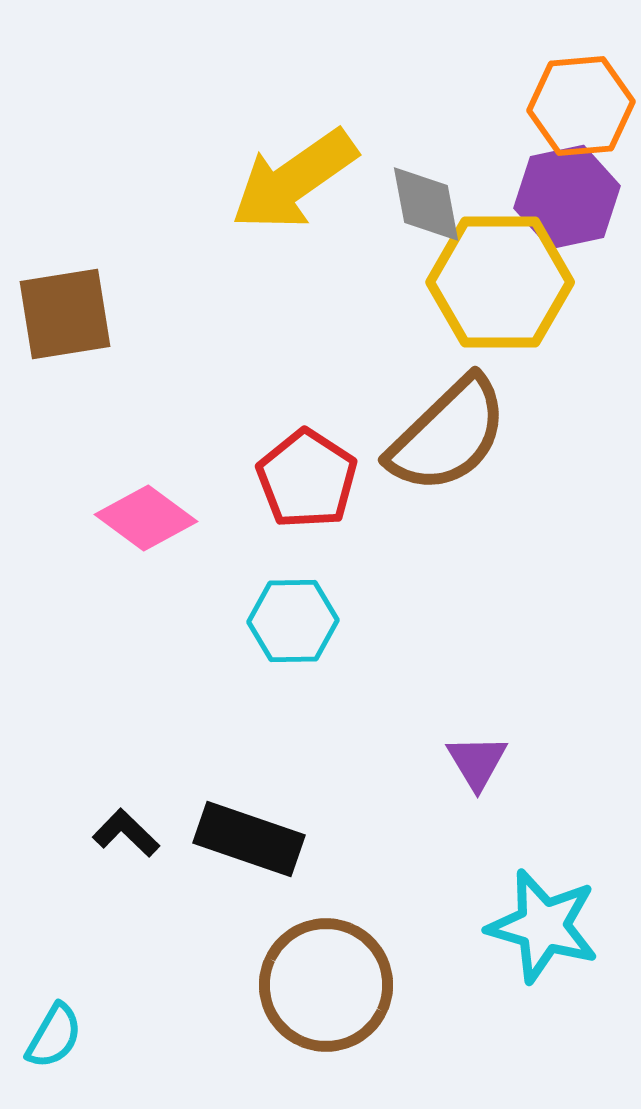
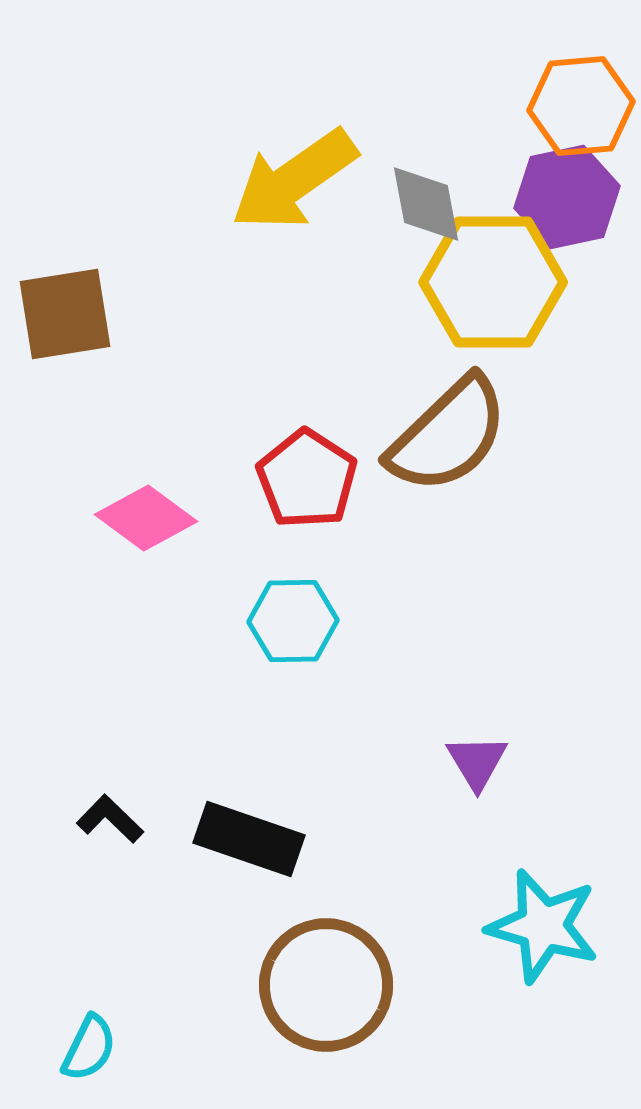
yellow hexagon: moved 7 px left
black L-shape: moved 16 px left, 14 px up
cyan semicircle: moved 35 px right, 12 px down; rotated 4 degrees counterclockwise
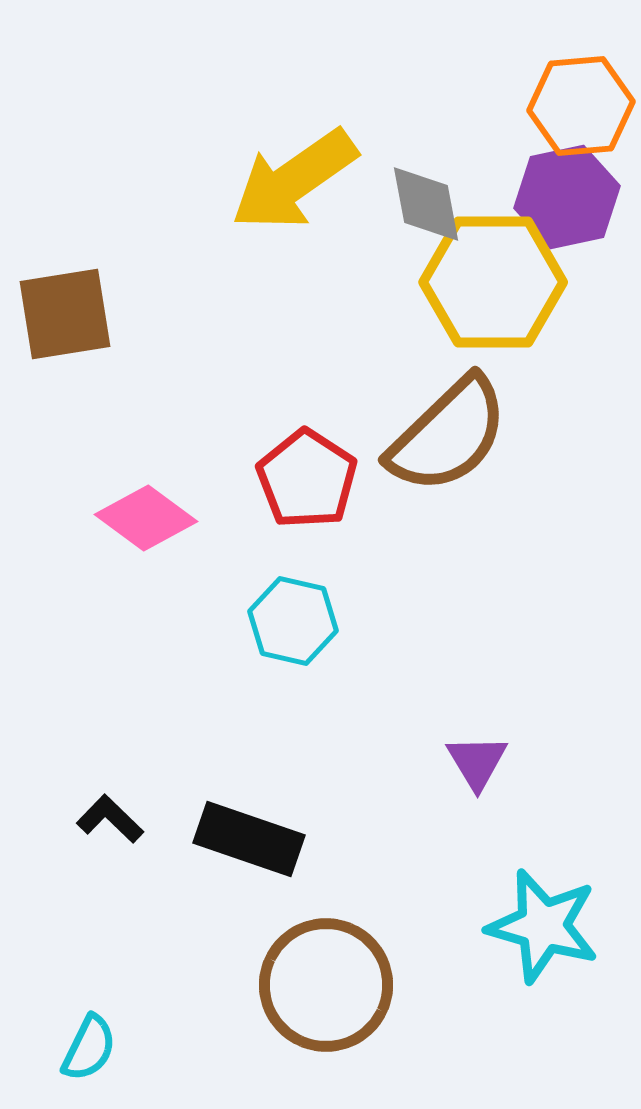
cyan hexagon: rotated 14 degrees clockwise
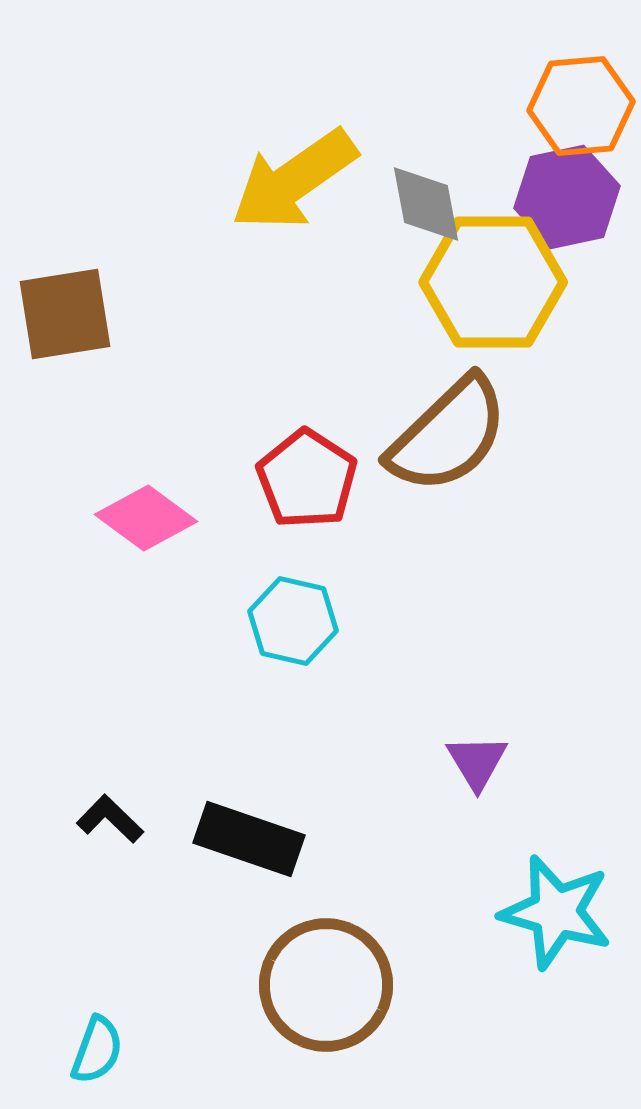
cyan star: moved 13 px right, 14 px up
cyan semicircle: moved 8 px right, 2 px down; rotated 6 degrees counterclockwise
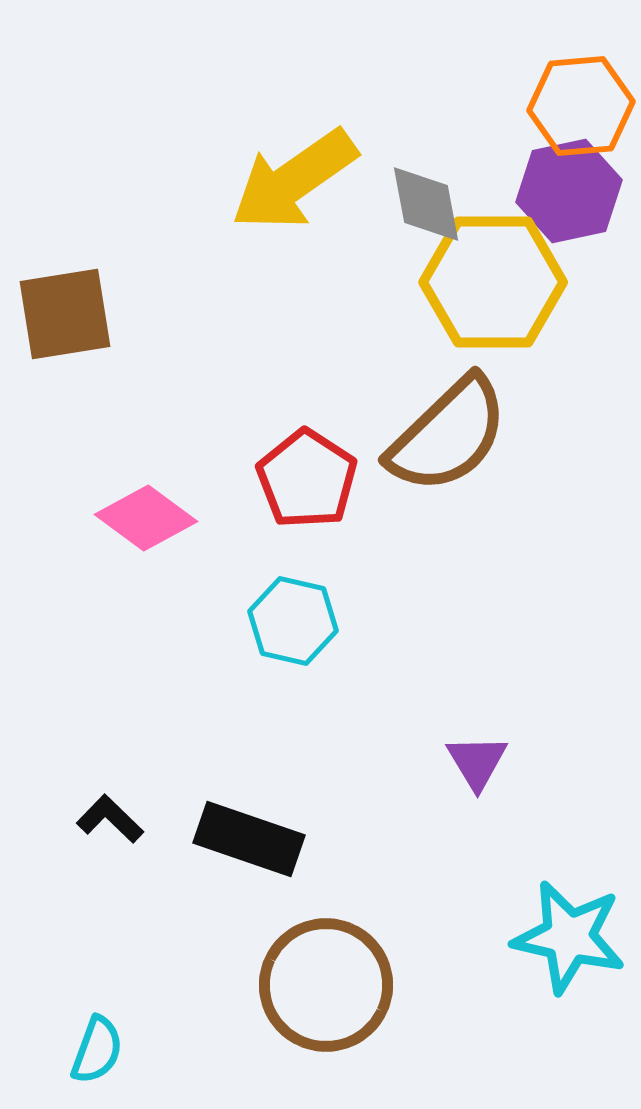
purple hexagon: moved 2 px right, 6 px up
cyan star: moved 13 px right, 25 px down; rotated 3 degrees counterclockwise
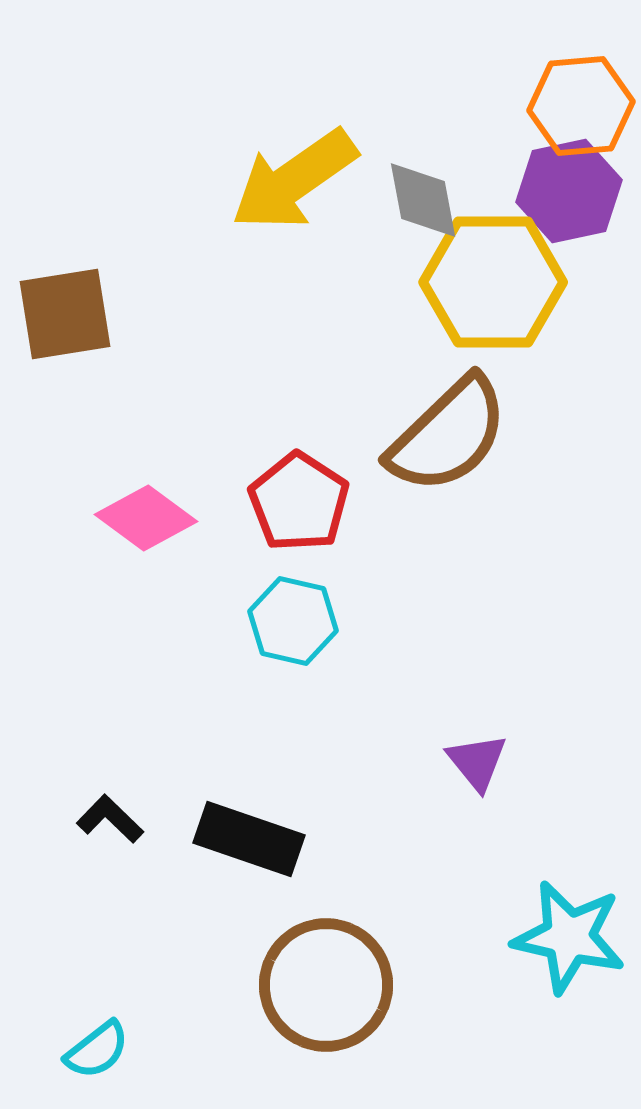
gray diamond: moved 3 px left, 4 px up
red pentagon: moved 8 px left, 23 px down
purple triangle: rotated 8 degrees counterclockwise
cyan semicircle: rotated 32 degrees clockwise
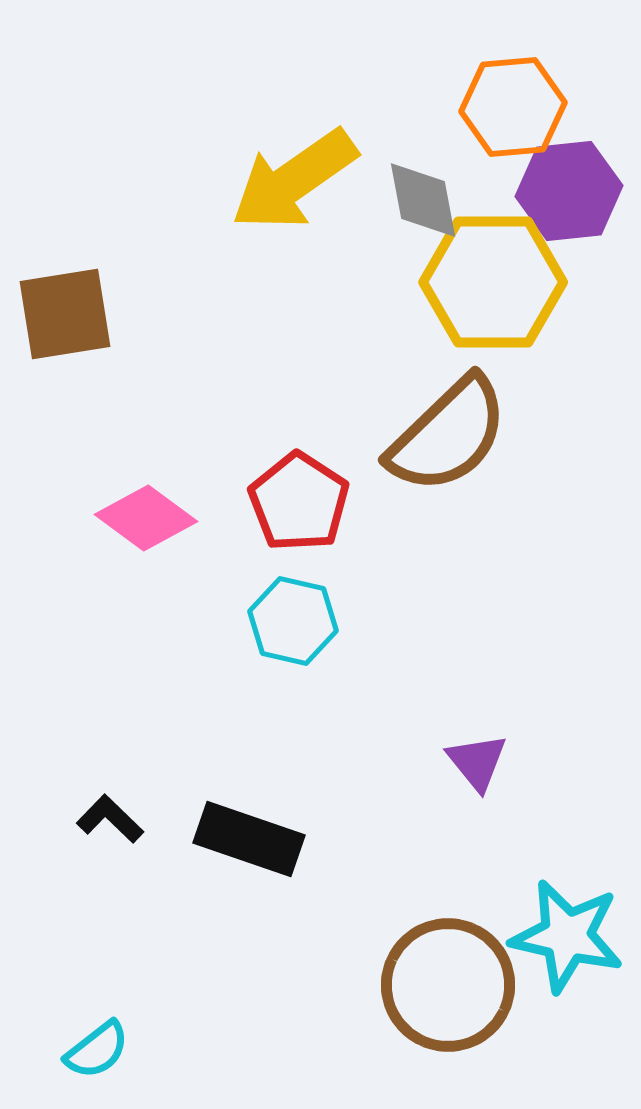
orange hexagon: moved 68 px left, 1 px down
purple hexagon: rotated 6 degrees clockwise
cyan star: moved 2 px left, 1 px up
brown circle: moved 122 px right
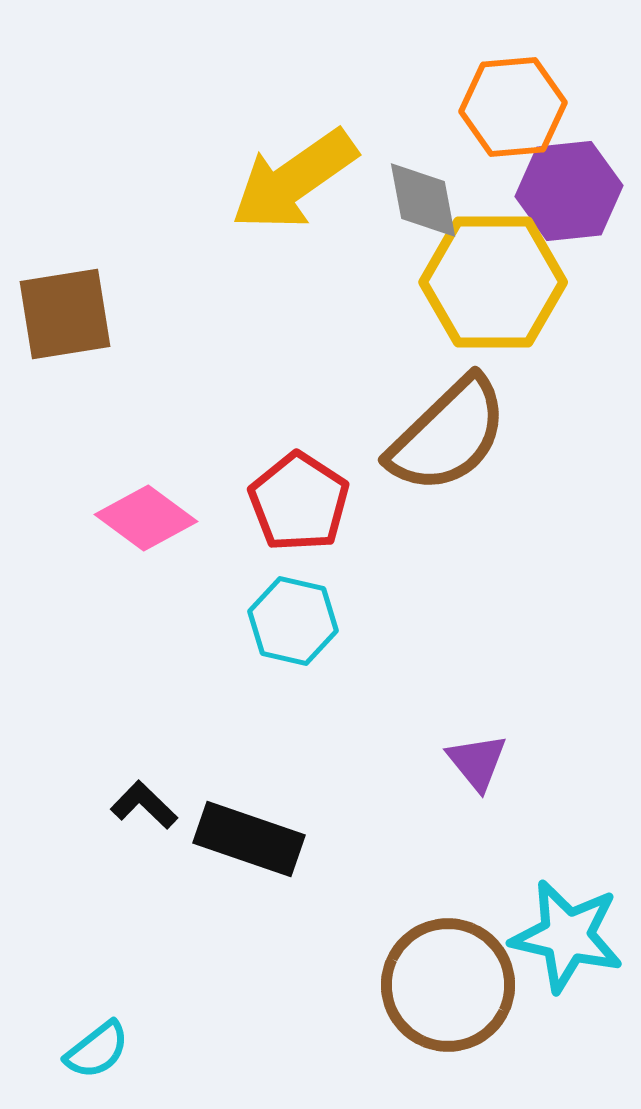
black L-shape: moved 34 px right, 14 px up
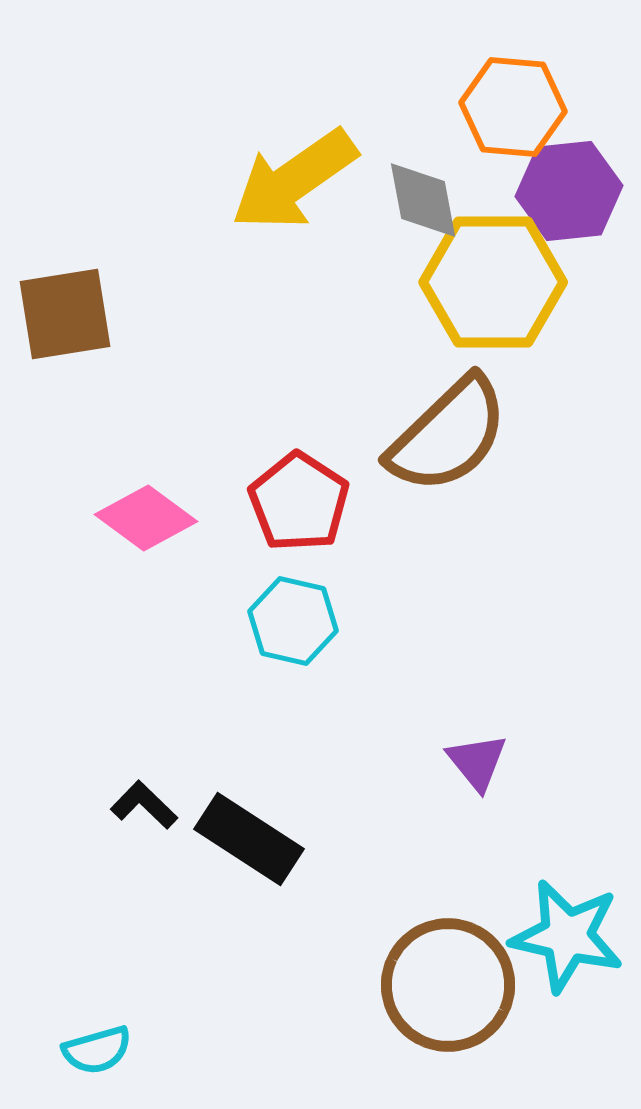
orange hexagon: rotated 10 degrees clockwise
black rectangle: rotated 14 degrees clockwise
cyan semicircle: rotated 22 degrees clockwise
